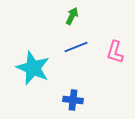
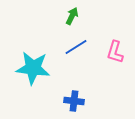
blue line: rotated 10 degrees counterclockwise
cyan star: rotated 16 degrees counterclockwise
blue cross: moved 1 px right, 1 px down
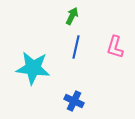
blue line: rotated 45 degrees counterclockwise
pink L-shape: moved 5 px up
blue cross: rotated 18 degrees clockwise
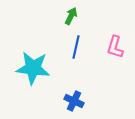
green arrow: moved 1 px left
